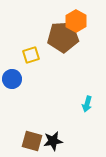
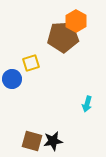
yellow square: moved 8 px down
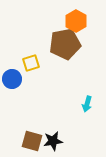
brown pentagon: moved 2 px right, 7 px down; rotated 8 degrees counterclockwise
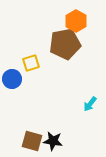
cyan arrow: moved 3 px right; rotated 21 degrees clockwise
black star: rotated 18 degrees clockwise
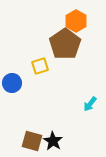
brown pentagon: rotated 24 degrees counterclockwise
yellow square: moved 9 px right, 3 px down
blue circle: moved 4 px down
black star: rotated 24 degrees clockwise
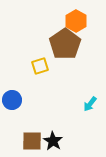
blue circle: moved 17 px down
brown square: rotated 15 degrees counterclockwise
